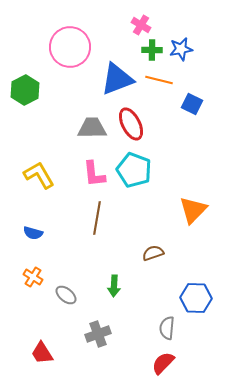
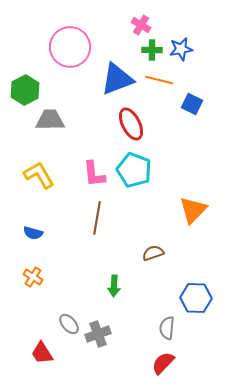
gray trapezoid: moved 42 px left, 8 px up
gray ellipse: moved 3 px right, 29 px down; rotated 10 degrees clockwise
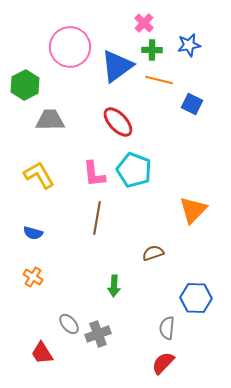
pink cross: moved 3 px right, 2 px up; rotated 12 degrees clockwise
blue star: moved 8 px right, 4 px up
blue triangle: moved 13 px up; rotated 15 degrees counterclockwise
green hexagon: moved 5 px up
red ellipse: moved 13 px left, 2 px up; rotated 16 degrees counterclockwise
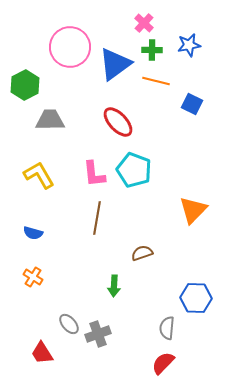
blue triangle: moved 2 px left, 2 px up
orange line: moved 3 px left, 1 px down
brown semicircle: moved 11 px left
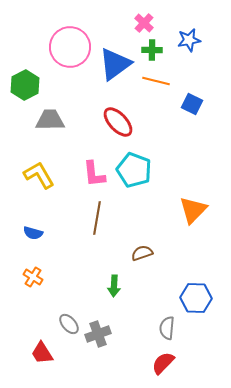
blue star: moved 5 px up
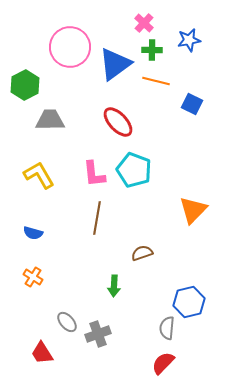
blue hexagon: moved 7 px left, 4 px down; rotated 16 degrees counterclockwise
gray ellipse: moved 2 px left, 2 px up
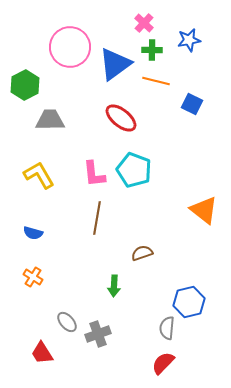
red ellipse: moved 3 px right, 4 px up; rotated 8 degrees counterclockwise
orange triangle: moved 11 px right; rotated 36 degrees counterclockwise
